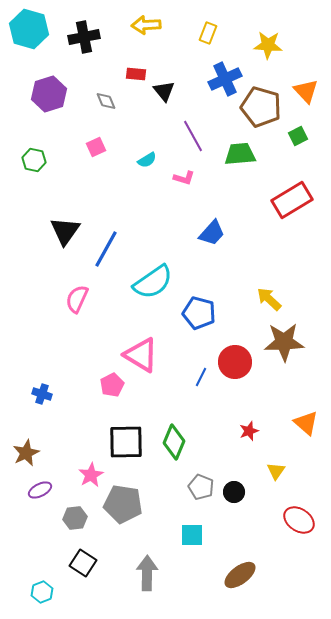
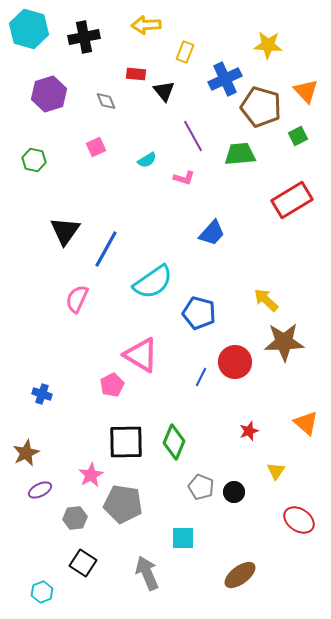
yellow rectangle at (208, 33): moved 23 px left, 19 px down
yellow arrow at (269, 299): moved 3 px left, 1 px down
cyan square at (192, 535): moved 9 px left, 3 px down
gray arrow at (147, 573): rotated 24 degrees counterclockwise
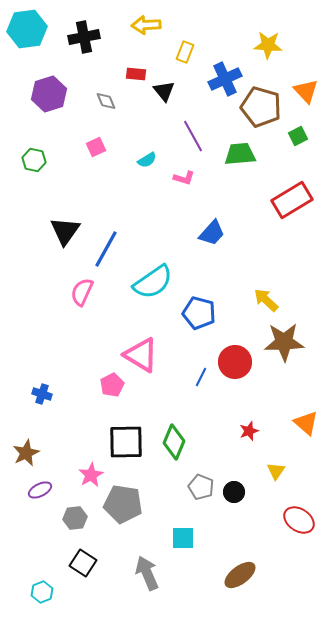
cyan hexagon at (29, 29): moved 2 px left; rotated 24 degrees counterclockwise
pink semicircle at (77, 299): moved 5 px right, 7 px up
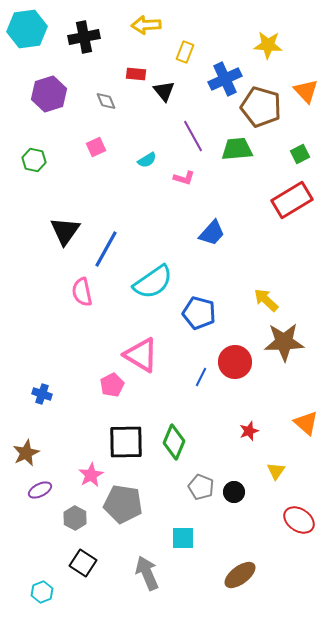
green square at (298, 136): moved 2 px right, 18 px down
green trapezoid at (240, 154): moved 3 px left, 5 px up
pink semicircle at (82, 292): rotated 36 degrees counterclockwise
gray hexagon at (75, 518): rotated 25 degrees counterclockwise
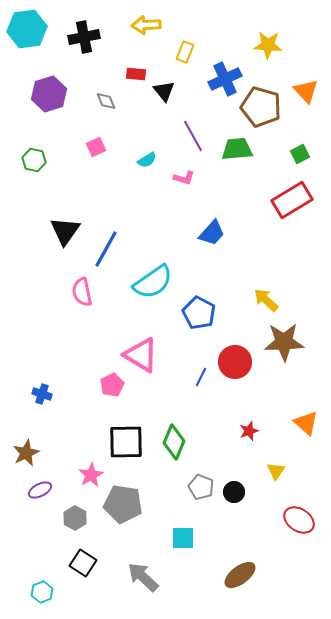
blue pentagon at (199, 313): rotated 12 degrees clockwise
gray arrow at (147, 573): moved 4 px left, 4 px down; rotated 24 degrees counterclockwise
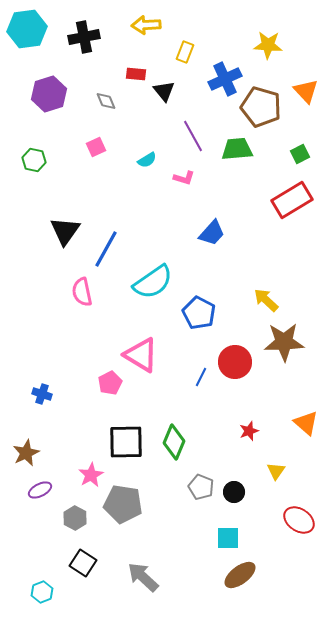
pink pentagon at (112, 385): moved 2 px left, 2 px up
cyan square at (183, 538): moved 45 px right
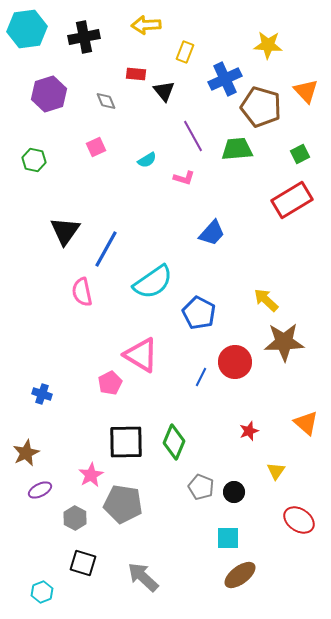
black square at (83, 563): rotated 16 degrees counterclockwise
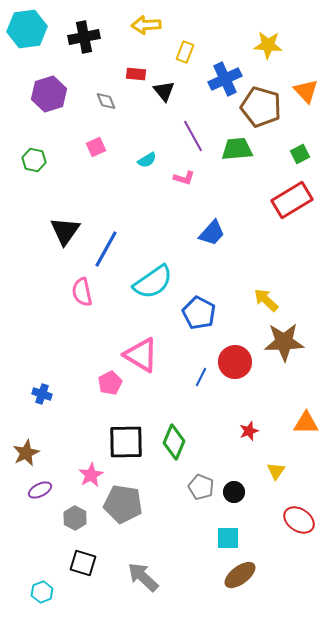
orange triangle at (306, 423): rotated 40 degrees counterclockwise
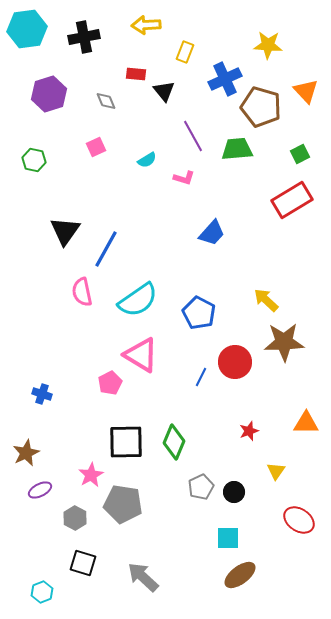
cyan semicircle at (153, 282): moved 15 px left, 18 px down
gray pentagon at (201, 487): rotated 25 degrees clockwise
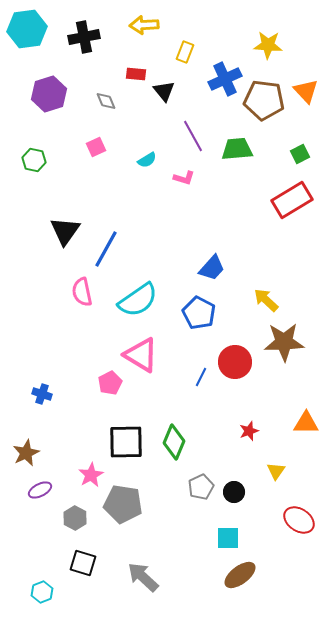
yellow arrow at (146, 25): moved 2 px left
brown pentagon at (261, 107): moved 3 px right, 7 px up; rotated 9 degrees counterclockwise
blue trapezoid at (212, 233): moved 35 px down
